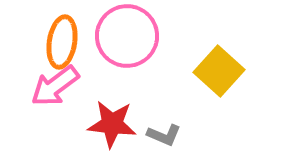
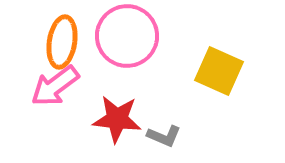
yellow square: rotated 18 degrees counterclockwise
red star: moved 5 px right, 5 px up
gray L-shape: moved 1 px down
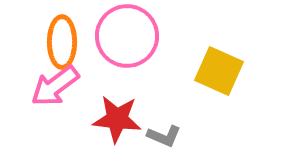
orange ellipse: rotated 9 degrees counterclockwise
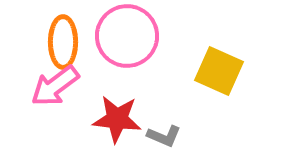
orange ellipse: moved 1 px right
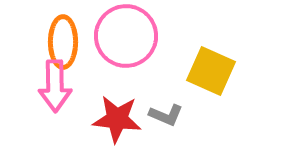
pink circle: moved 1 px left
yellow square: moved 8 px left
pink arrow: rotated 54 degrees counterclockwise
gray L-shape: moved 2 px right, 21 px up
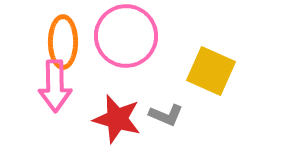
red star: rotated 9 degrees clockwise
